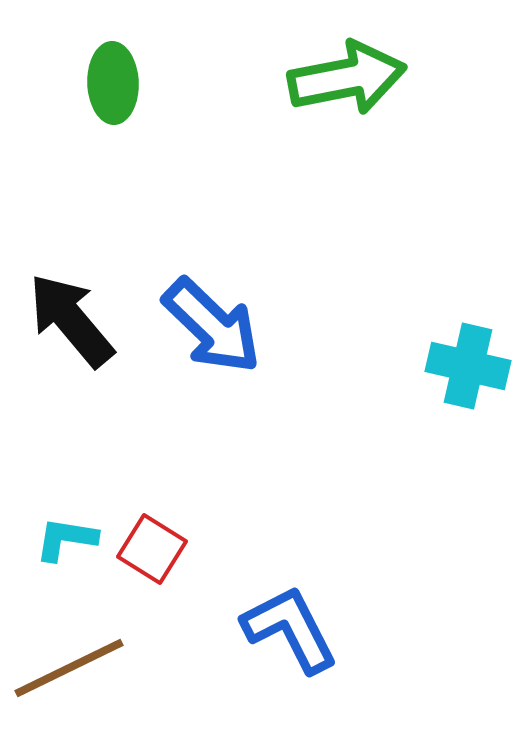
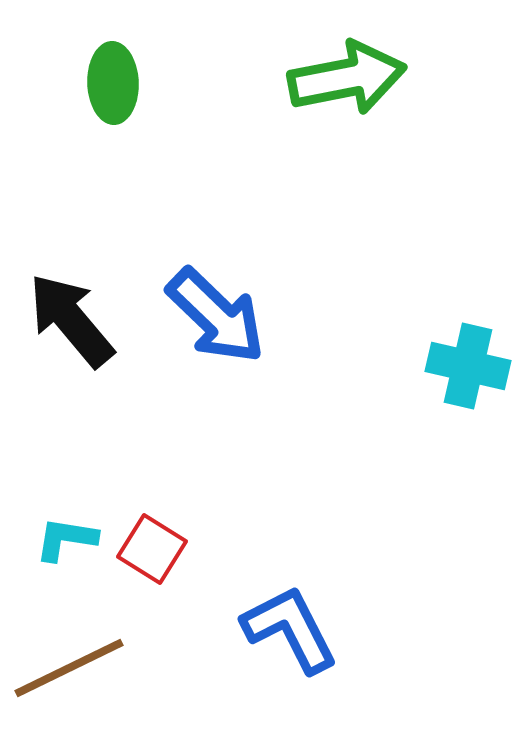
blue arrow: moved 4 px right, 10 px up
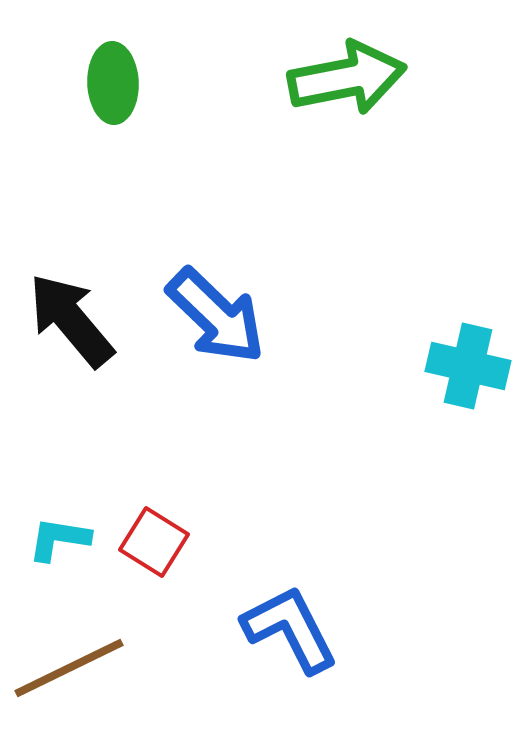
cyan L-shape: moved 7 px left
red square: moved 2 px right, 7 px up
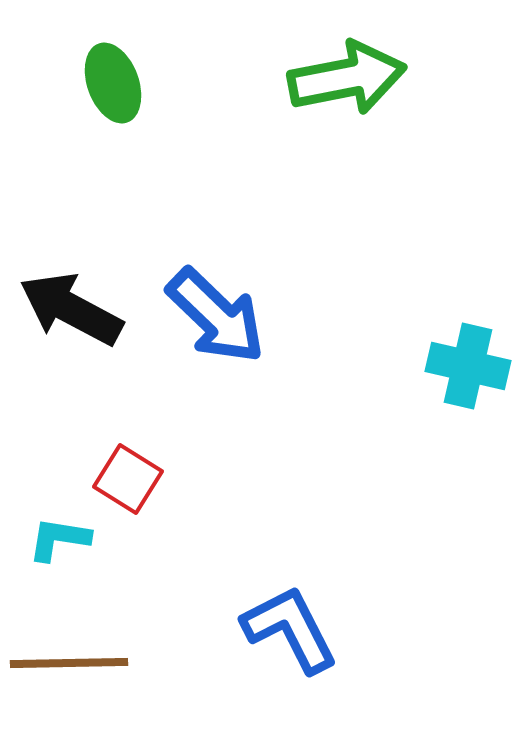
green ellipse: rotated 18 degrees counterclockwise
black arrow: moved 11 px up; rotated 22 degrees counterclockwise
red square: moved 26 px left, 63 px up
brown line: moved 5 px up; rotated 25 degrees clockwise
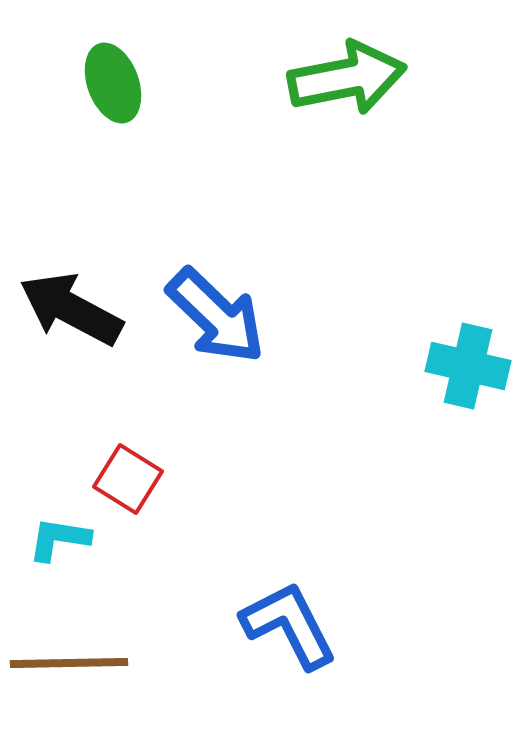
blue L-shape: moved 1 px left, 4 px up
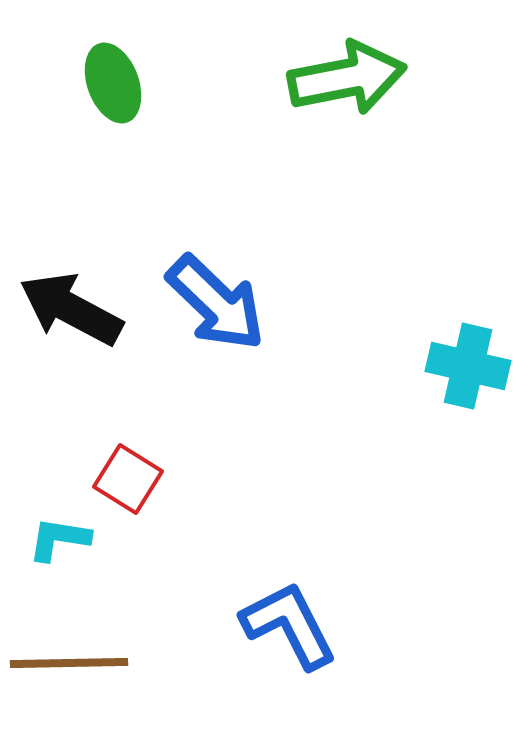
blue arrow: moved 13 px up
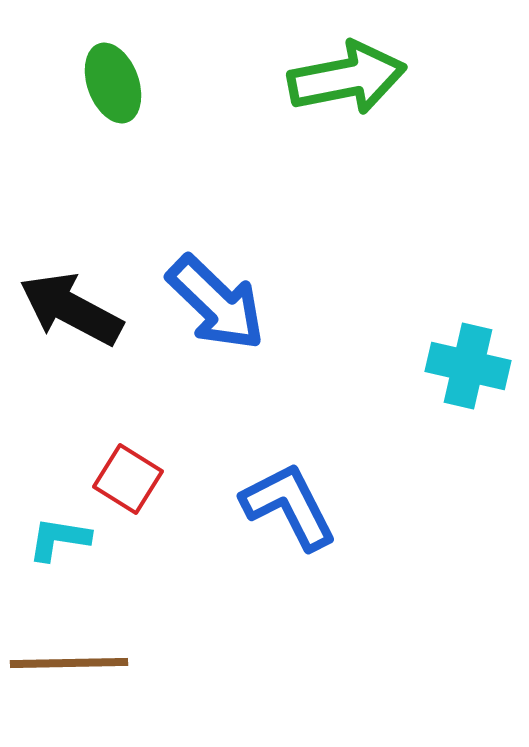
blue L-shape: moved 119 px up
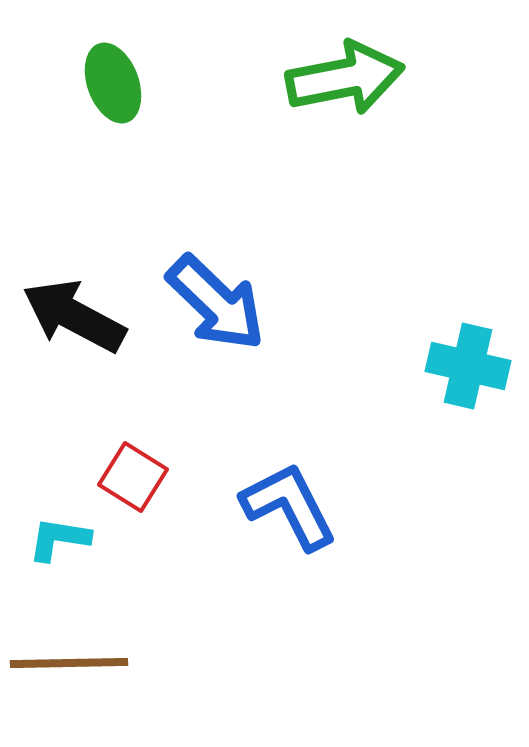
green arrow: moved 2 px left
black arrow: moved 3 px right, 7 px down
red square: moved 5 px right, 2 px up
